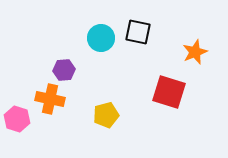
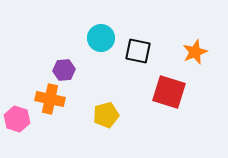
black square: moved 19 px down
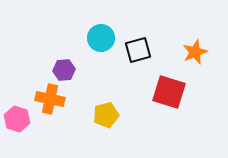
black square: moved 1 px up; rotated 28 degrees counterclockwise
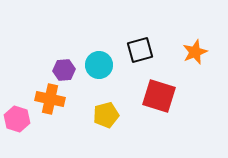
cyan circle: moved 2 px left, 27 px down
black square: moved 2 px right
red square: moved 10 px left, 4 px down
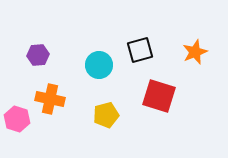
purple hexagon: moved 26 px left, 15 px up
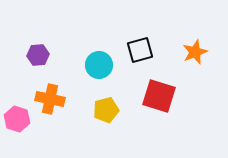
yellow pentagon: moved 5 px up
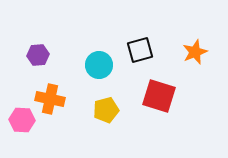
pink hexagon: moved 5 px right, 1 px down; rotated 15 degrees counterclockwise
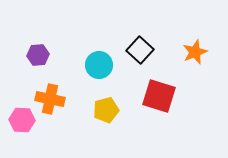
black square: rotated 32 degrees counterclockwise
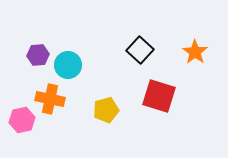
orange star: rotated 15 degrees counterclockwise
cyan circle: moved 31 px left
pink hexagon: rotated 15 degrees counterclockwise
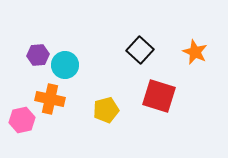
orange star: rotated 10 degrees counterclockwise
cyan circle: moved 3 px left
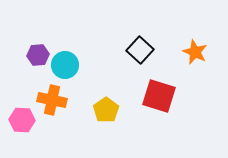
orange cross: moved 2 px right, 1 px down
yellow pentagon: rotated 20 degrees counterclockwise
pink hexagon: rotated 15 degrees clockwise
